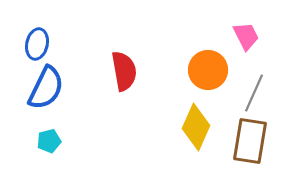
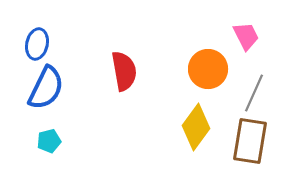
orange circle: moved 1 px up
yellow diamond: rotated 12 degrees clockwise
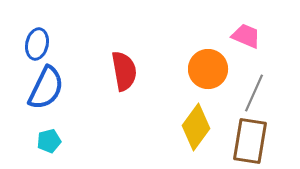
pink trapezoid: rotated 40 degrees counterclockwise
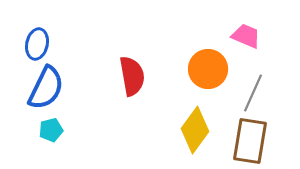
red semicircle: moved 8 px right, 5 px down
gray line: moved 1 px left
yellow diamond: moved 1 px left, 3 px down
cyan pentagon: moved 2 px right, 11 px up
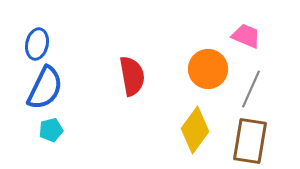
blue semicircle: moved 1 px left
gray line: moved 2 px left, 4 px up
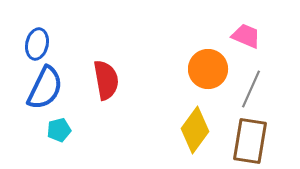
red semicircle: moved 26 px left, 4 px down
cyan pentagon: moved 8 px right
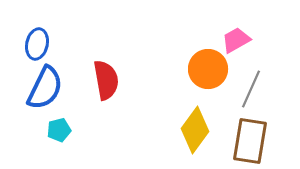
pink trapezoid: moved 10 px left, 4 px down; rotated 52 degrees counterclockwise
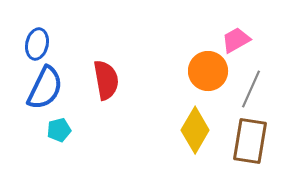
orange circle: moved 2 px down
yellow diamond: rotated 6 degrees counterclockwise
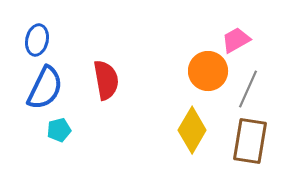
blue ellipse: moved 4 px up
gray line: moved 3 px left
yellow diamond: moved 3 px left
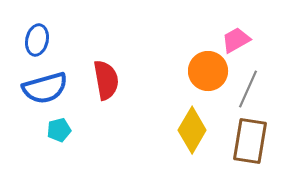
blue semicircle: rotated 48 degrees clockwise
